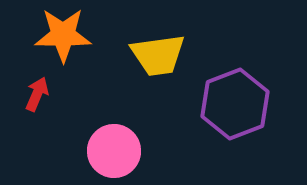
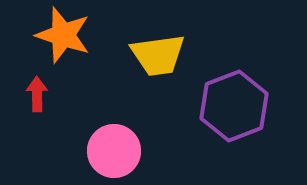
orange star: rotated 18 degrees clockwise
red arrow: rotated 24 degrees counterclockwise
purple hexagon: moved 1 px left, 2 px down
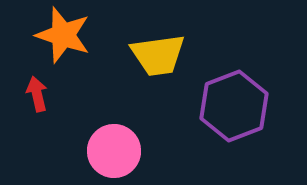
red arrow: rotated 12 degrees counterclockwise
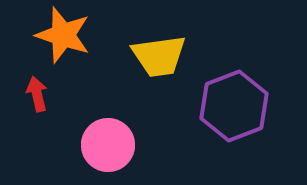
yellow trapezoid: moved 1 px right, 1 px down
pink circle: moved 6 px left, 6 px up
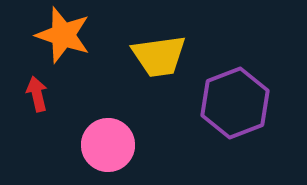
purple hexagon: moved 1 px right, 3 px up
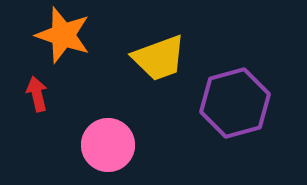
yellow trapezoid: moved 2 px down; rotated 12 degrees counterclockwise
purple hexagon: rotated 6 degrees clockwise
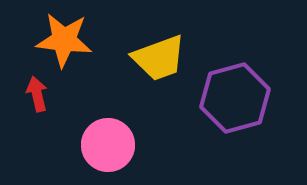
orange star: moved 1 px right, 5 px down; rotated 12 degrees counterclockwise
purple hexagon: moved 5 px up
